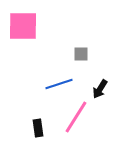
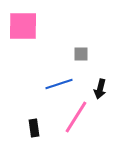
black arrow: rotated 18 degrees counterclockwise
black rectangle: moved 4 px left
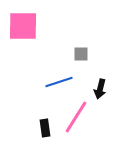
blue line: moved 2 px up
black rectangle: moved 11 px right
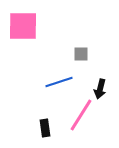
pink line: moved 5 px right, 2 px up
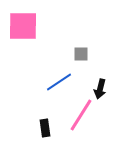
blue line: rotated 16 degrees counterclockwise
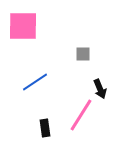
gray square: moved 2 px right
blue line: moved 24 px left
black arrow: rotated 36 degrees counterclockwise
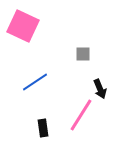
pink square: rotated 24 degrees clockwise
black rectangle: moved 2 px left
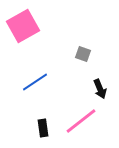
pink square: rotated 36 degrees clockwise
gray square: rotated 21 degrees clockwise
pink line: moved 6 px down; rotated 20 degrees clockwise
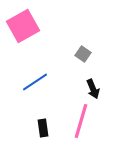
gray square: rotated 14 degrees clockwise
black arrow: moved 7 px left
pink line: rotated 36 degrees counterclockwise
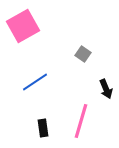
black arrow: moved 13 px right
